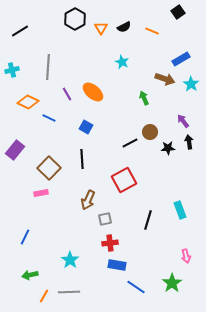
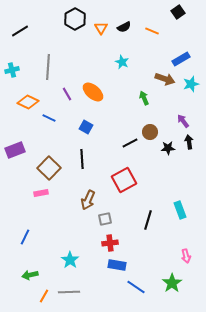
cyan star at (191, 84): rotated 21 degrees clockwise
purple rectangle at (15, 150): rotated 30 degrees clockwise
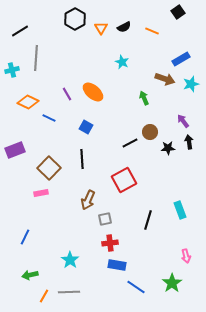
gray line at (48, 67): moved 12 px left, 9 px up
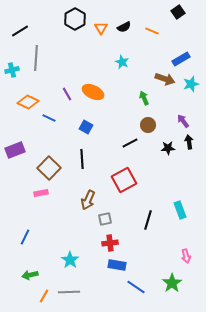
orange ellipse at (93, 92): rotated 15 degrees counterclockwise
brown circle at (150, 132): moved 2 px left, 7 px up
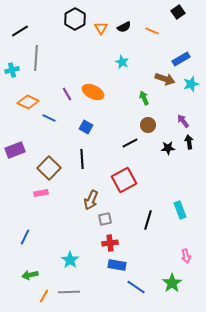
brown arrow at (88, 200): moved 3 px right
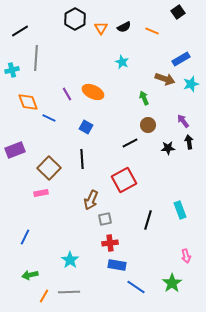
orange diamond at (28, 102): rotated 45 degrees clockwise
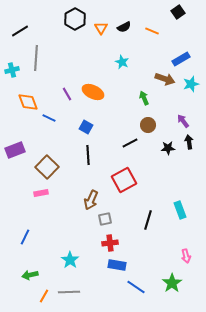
black line at (82, 159): moved 6 px right, 4 px up
brown square at (49, 168): moved 2 px left, 1 px up
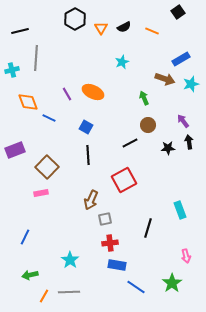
black line at (20, 31): rotated 18 degrees clockwise
cyan star at (122, 62): rotated 24 degrees clockwise
black line at (148, 220): moved 8 px down
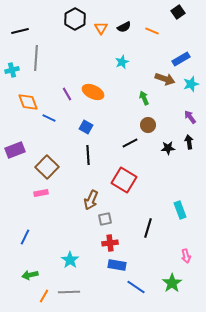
purple arrow at (183, 121): moved 7 px right, 4 px up
red square at (124, 180): rotated 30 degrees counterclockwise
